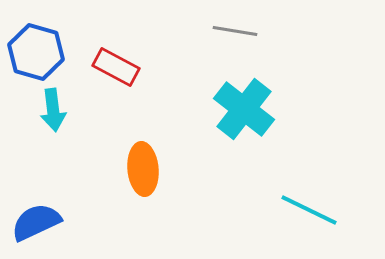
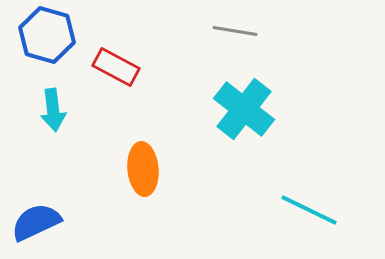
blue hexagon: moved 11 px right, 17 px up
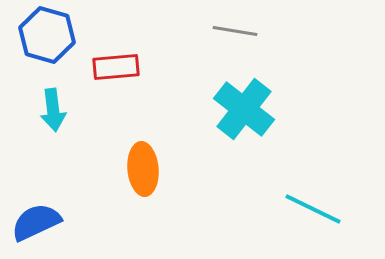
red rectangle: rotated 33 degrees counterclockwise
cyan line: moved 4 px right, 1 px up
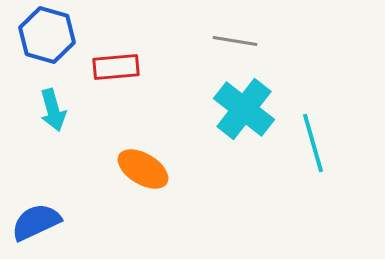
gray line: moved 10 px down
cyan arrow: rotated 9 degrees counterclockwise
orange ellipse: rotated 54 degrees counterclockwise
cyan line: moved 66 px up; rotated 48 degrees clockwise
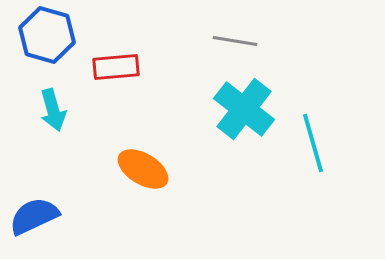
blue semicircle: moved 2 px left, 6 px up
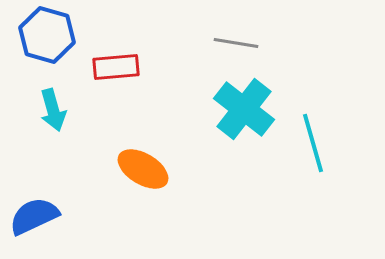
gray line: moved 1 px right, 2 px down
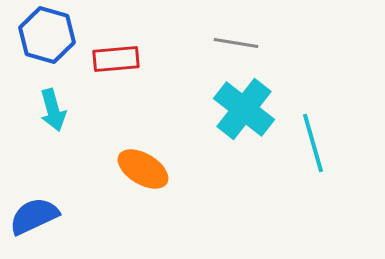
red rectangle: moved 8 px up
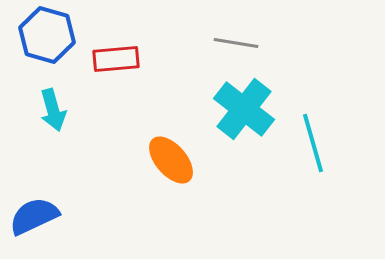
orange ellipse: moved 28 px right, 9 px up; rotated 18 degrees clockwise
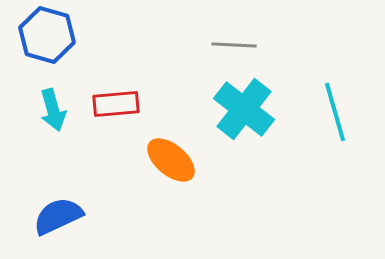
gray line: moved 2 px left, 2 px down; rotated 6 degrees counterclockwise
red rectangle: moved 45 px down
cyan line: moved 22 px right, 31 px up
orange ellipse: rotated 9 degrees counterclockwise
blue semicircle: moved 24 px right
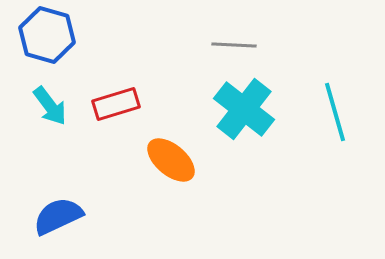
red rectangle: rotated 12 degrees counterclockwise
cyan arrow: moved 3 px left, 4 px up; rotated 21 degrees counterclockwise
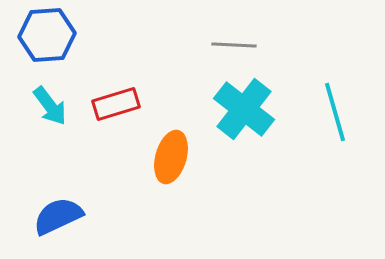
blue hexagon: rotated 20 degrees counterclockwise
orange ellipse: moved 3 px up; rotated 66 degrees clockwise
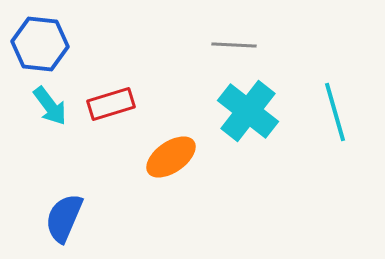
blue hexagon: moved 7 px left, 9 px down; rotated 10 degrees clockwise
red rectangle: moved 5 px left
cyan cross: moved 4 px right, 2 px down
orange ellipse: rotated 39 degrees clockwise
blue semicircle: moved 6 px right, 2 px down; rotated 42 degrees counterclockwise
